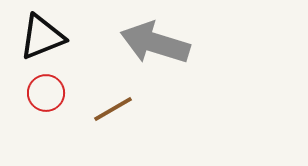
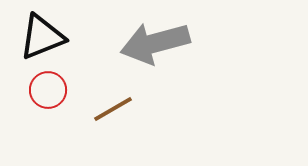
gray arrow: rotated 32 degrees counterclockwise
red circle: moved 2 px right, 3 px up
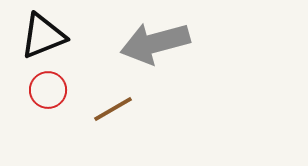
black triangle: moved 1 px right, 1 px up
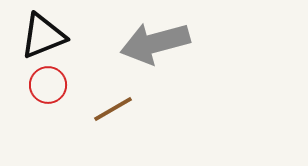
red circle: moved 5 px up
